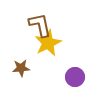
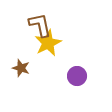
brown star: rotated 24 degrees clockwise
purple circle: moved 2 px right, 1 px up
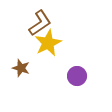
brown L-shape: moved 2 px up; rotated 68 degrees clockwise
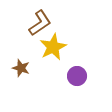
yellow star: moved 5 px right, 4 px down
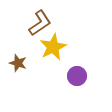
brown star: moved 3 px left, 5 px up
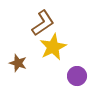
brown L-shape: moved 3 px right
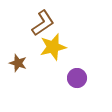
yellow star: rotated 12 degrees clockwise
purple circle: moved 2 px down
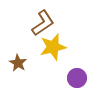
brown star: rotated 12 degrees clockwise
